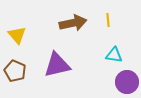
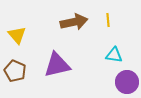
brown arrow: moved 1 px right, 1 px up
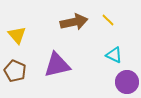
yellow line: rotated 40 degrees counterclockwise
cyan triangle: rotated 18 degrees clockwise
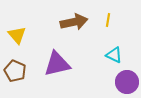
yellow line: rotated 56 degrees clockwise
purple triangle: moved 1 px up
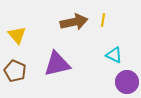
yellow line: moved 5 px left
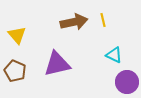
yellow line: rotated 24 degrees counterclockwise
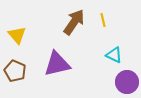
brown arrow: rotated 44 degrees counterclockwise
